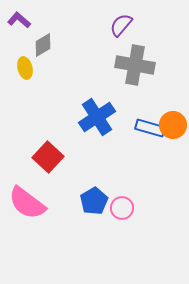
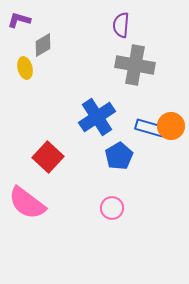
purple L-shape: rotated 25 degrees counterclockwise
purple semicircle: rotated 35 degrees counterclockwise
orange circle: moved 2 px left, 1 px down
blue pentagon: moved 25 px right, 45 px up
pink circle: moved 10 px left
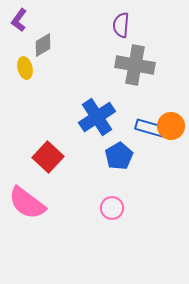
purple L-shape: rotated 70 degrees counterclockwise
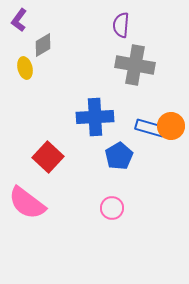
blue cross: moved 2 px left; rotated 30 degrees clockwise
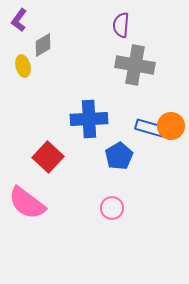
yellow ellipse: moved 2 px left, 2 px up
blue cross: moved 6 px left, 2 px down
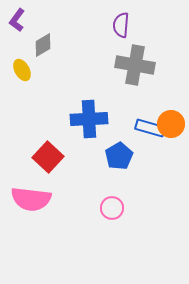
purple L-shape: moved 2 px left
yellow ellipse: moved 1 px left, 4 px down; rotated 15 degrees counterclockwise
orange circle: moved 2 px up
pink semicircle: moved 4 px right, 4 px up; rotated 30 degrees counterclockwise
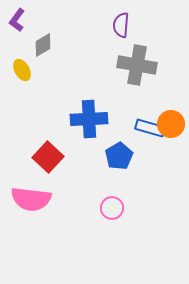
gray cross: moved 2 px right
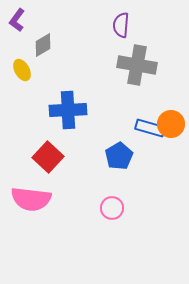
blue cross: moved 21 px left, 9 px up
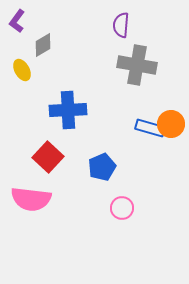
purple L-shape: moved 1 px down
blue pentagon: moved 17 px left, 11 px down; rotated 8 degrees clockwise
pink circle: moved 10 px right
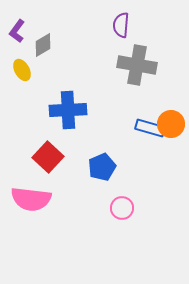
purple L-shape: moved 10 px down
